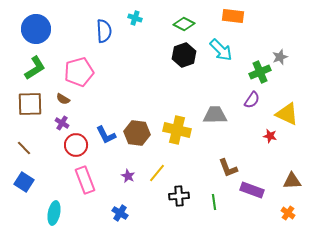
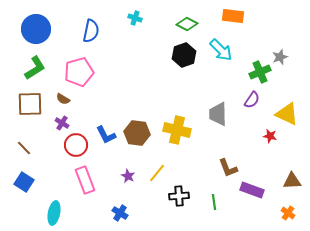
green diamond: moved 3 px right
blue semicircle: moved 13 px left; rotated 15 degrees clockwise
gray trapezoid: moved 3 px right, 1 px up; rotated 90 degrees counterclockwise
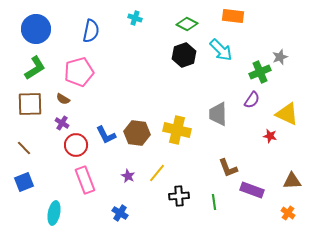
blue square: rotated 36 degrees clockwise
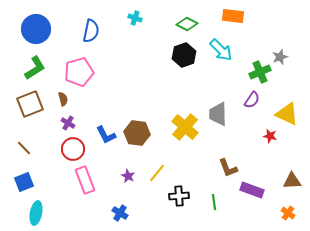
brown semicircle: rotated 136 degrees counterclockwise
brown square: rotated 20 degrees counterclockwise
purple cross: moved 6 px right
yellow cross: moved 8 px right, 3 px up; rotated 28 degrees clockwise
red circle: moved 3 px left, 4 px down
cyan ellipse: moved 18 px left
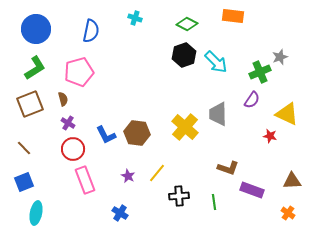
cyan arrow: moved 5 px left, 12 px down
brown L-shape: rotated 50 degrees counterclockwise
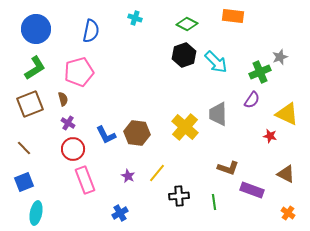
brown triangle: moved 6 px left, 7 px up; rotated 30 degrees clockwise
blue cross: rotated 28 degrees clockwise
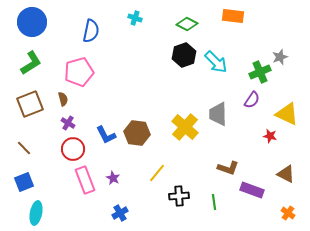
blue circle: moved 4 px left, 7 px up
green L-shape: moved 4 px left, 5 px up
purple star: moved 15 px left, 2 px down
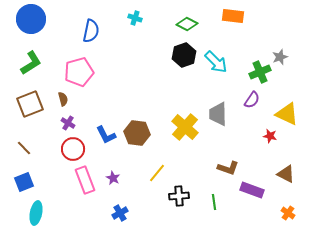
blue circle: moved 1 px left, 3 px up
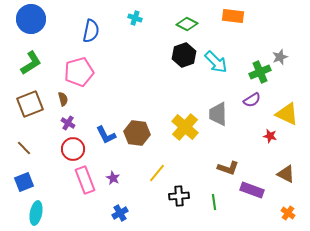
purple semicircle: rotated 24 degrees clockwise
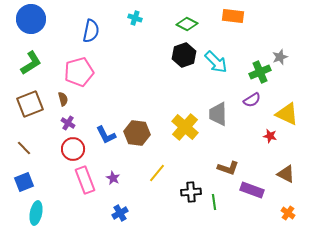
black cross: moved 12 px right, 4 px up
